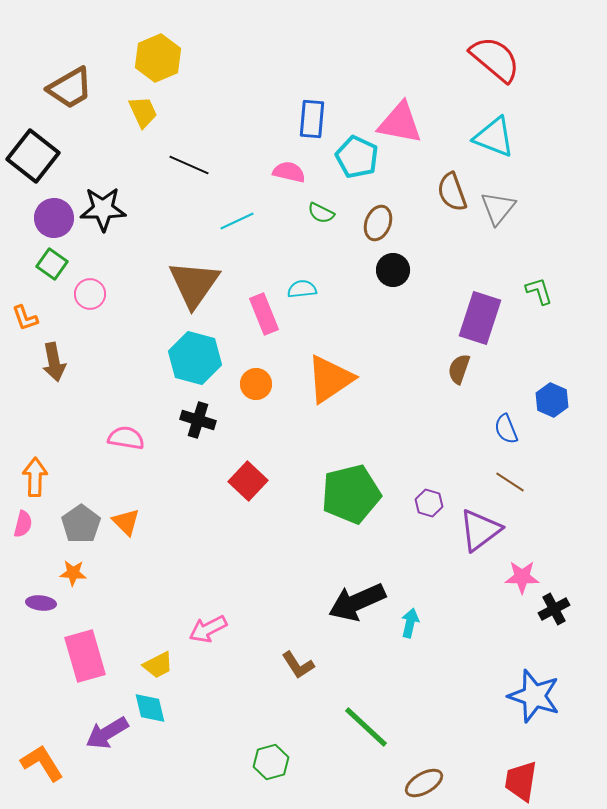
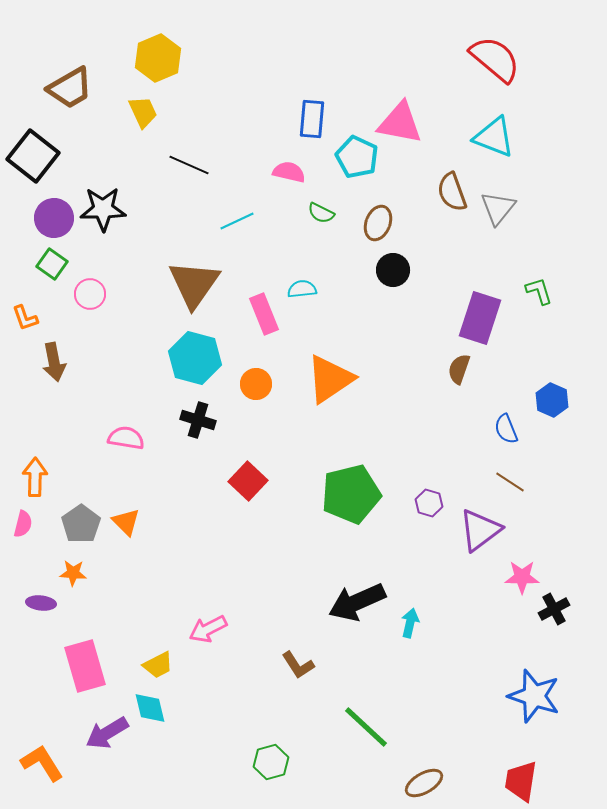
pink rectangle at (85, 656): moved 10 px down
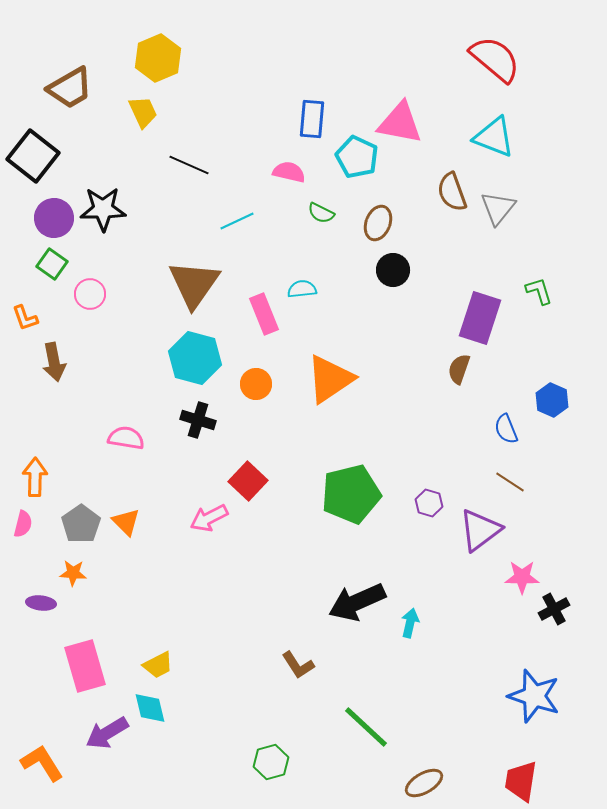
pink arrow at (208, 629): moved 1 px right, 111 px up
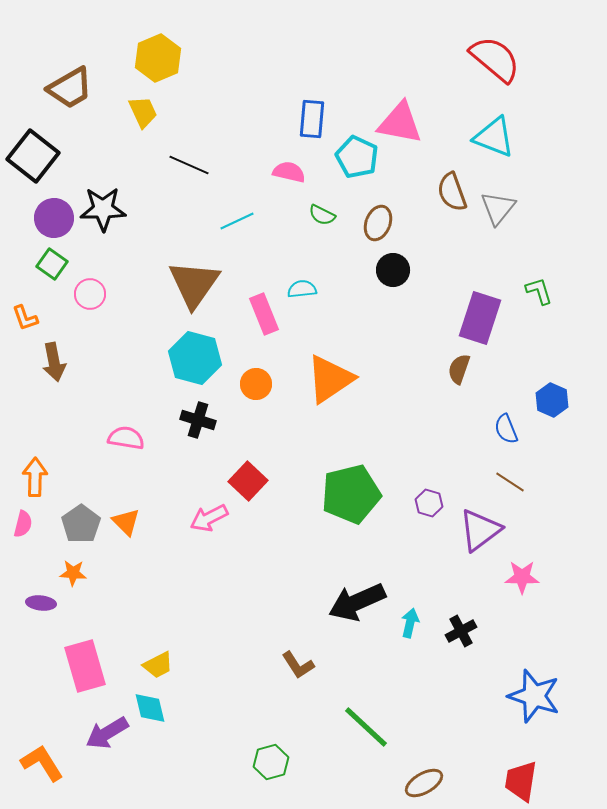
green semicircle at (321, 213): moved 1 px right, 2 px down
black cross at (554, 609): moved 93 px left, 22 px down
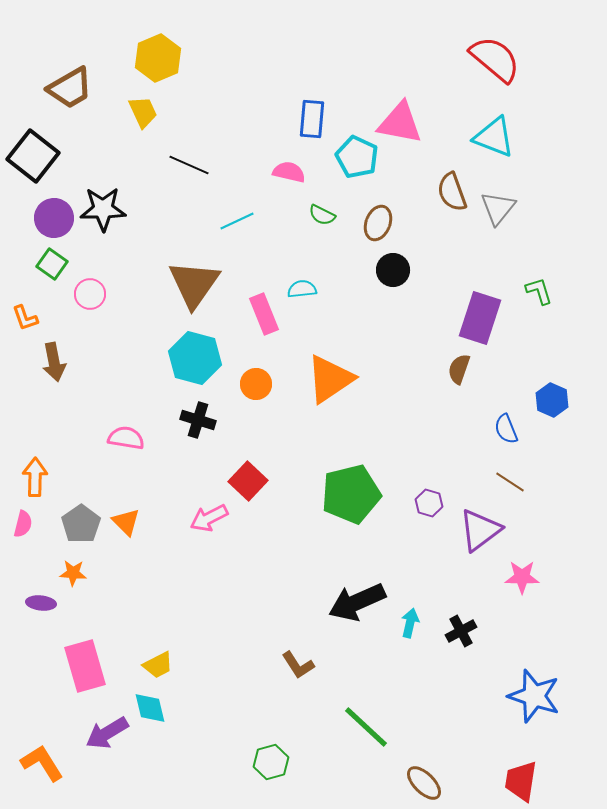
brown ellipse at (424, 783): rotated 75 degrees clockwise
